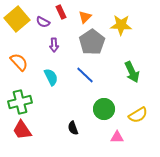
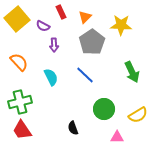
purple semicircle: moved 4 px down
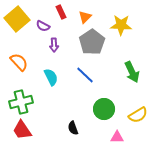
green cross: moved 1 px right
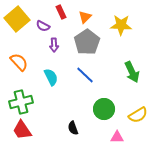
gray pentagon: moved 5 px left
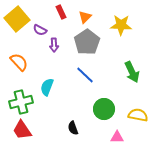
purple semicircle: moved 3 px left, 4 px down
cyan semicircle: moved 4 px left, 10 px down; rotated 132 degrees counterclockwise
yellow semicircle: rotated 138 degrees counterclockwise
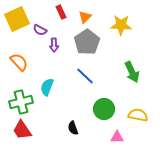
yellow square: rotated 15 degrees clockwise
blue line: moved 1 px down
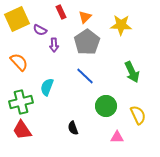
green circle: moved 2 px right, 3 px up
yellow semicircle: rotated 54 degrees clockwise
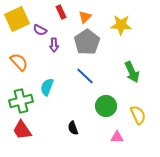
green cross: moved 1 px up
